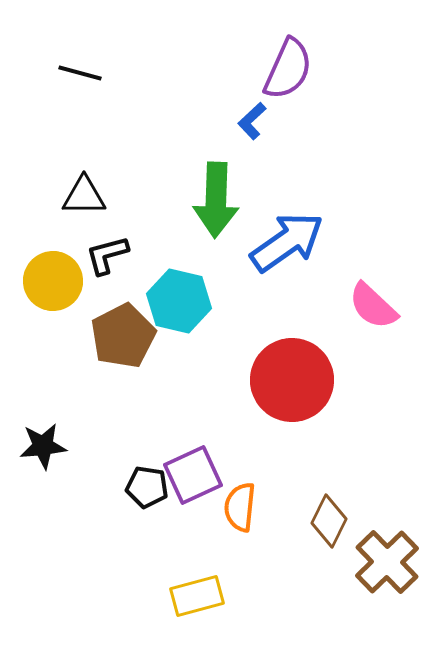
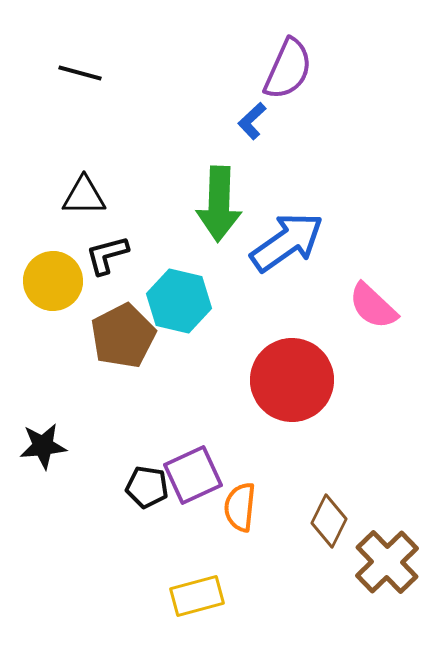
green arrow: moved 3 px right, 4 px down
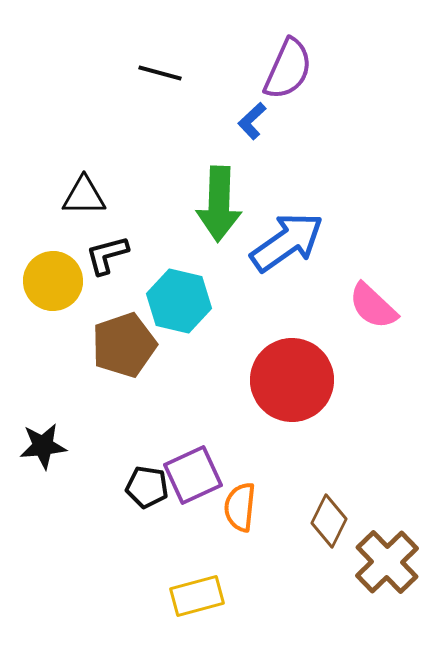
black line: moved 80 px right
brown pentagon: moved 1 px right, 9 px down; rotated 8 degrees clockwise
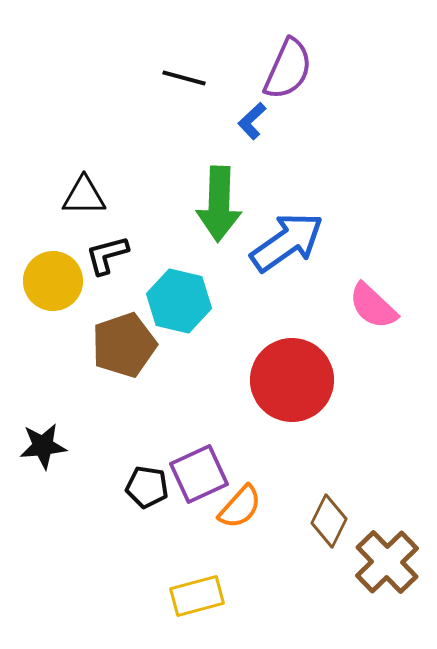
black line: moved 24 px right, 5 px down
purple square: moved 6 px right, 1 px up
orange semicircle: rotated 144 degrees counterclockwise
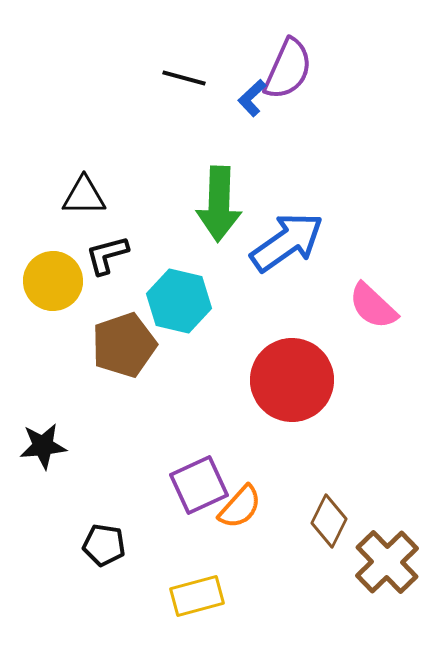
blue L-shape: moved 23 px up
purple square: moved 11 px down
black pentagon: moved 43 px left, 58 px down
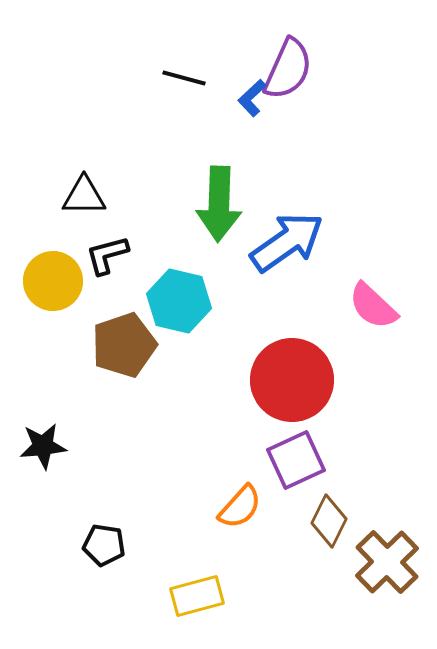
purple square: moved 97 px right, 25 px up
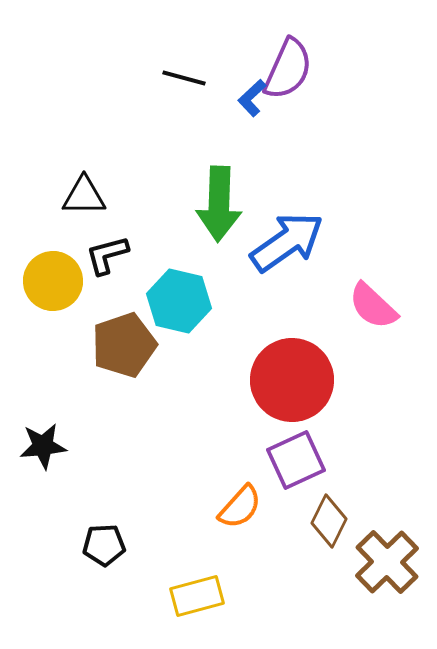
black pentagon: rotated 12 degrees counterclockwise
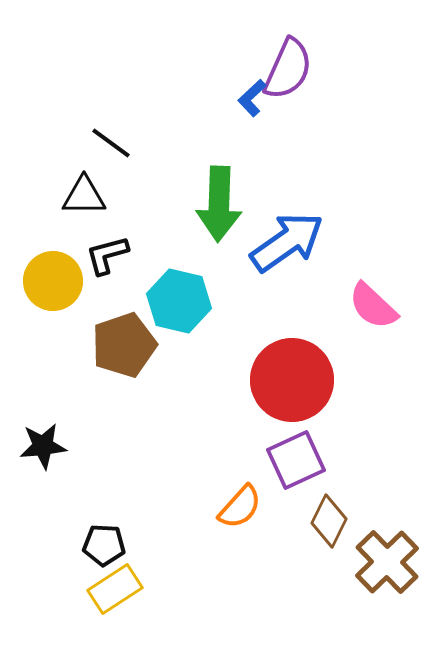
black line: moved 73 px left, 65 px down; rotated 21 degrees clockwise
black pentagon: rotated 6 degrees clockwise
yellow rectangle: moved 82 px left, 7 px up; rotated 18 degrees counterclockwise
